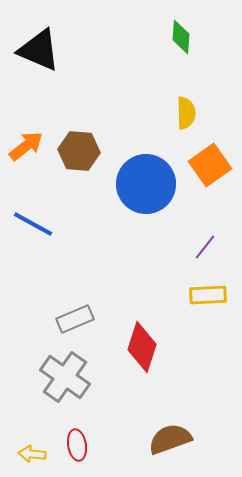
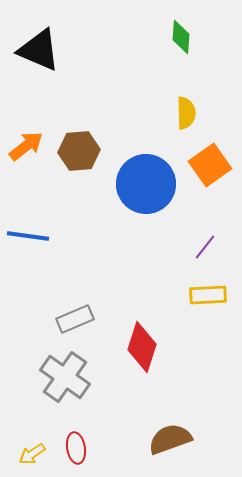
brown hexagon: rotated 9 degrees counterclockwise
blue line: moved 5 px left, 12 px down; rotated 21 degrees counterclockwise
red ellipse: moved 1 px left, 3 px down
yellow arrow: rotated 40 degrees counterclockwise
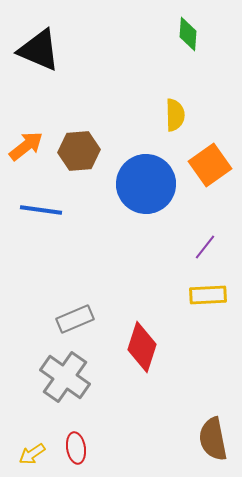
green diamond: moved 7 px right, 3 px up
yellow semicircle: moved 11 px left, 2 px down
blue line: moved 13 px right, 26 px up
brown semicircle: moved 43 px right; rotated 81 degrees counterclockwise
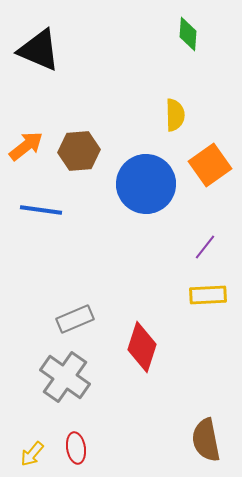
brown semicircle: moved 7 px left, 1 px down
yellow arrow: rotated 16 degrees counterclockwise
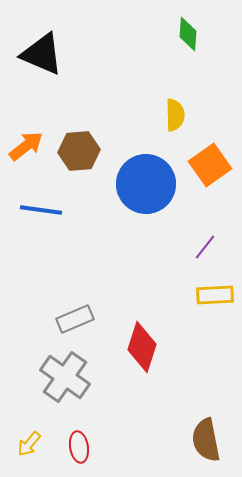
black triangle: moved 3 px right, 4 px down
yellow rectangle: moved 7 px right
red ellipse: moved 3 px right, 1 px up
yellow arrow: moved 3 px left, 10 px up
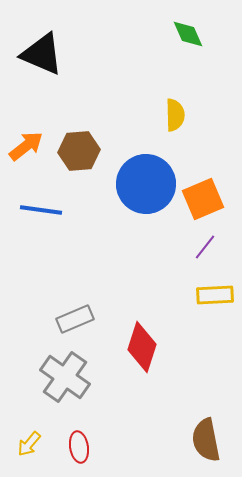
green diamond: rotated 28 degrees counterclockwise
orange square: moved 7 px left, 34 px down; rotated 12 degrees clockwise
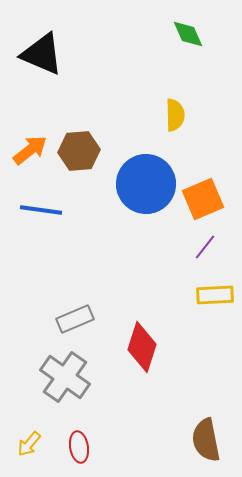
orange arrow: moved 4 px right, 4 px down
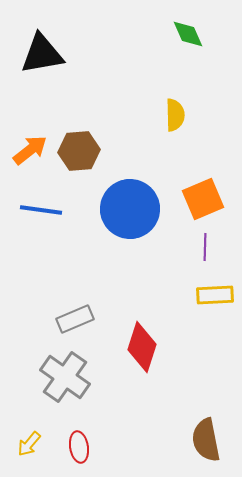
black triangle: rotated 33 degrees counterclockwise
blue circle: moved 16 px left, 25 px down
purple line: rotated 36 degrees counterclockwise
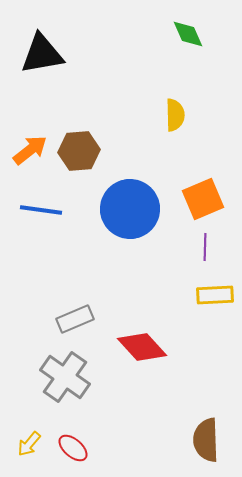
red diamond: rotated 60 degrees counterclockwise
brown semicircle: rotated 9 degrees clockwise
red ellipse: moved 6 px left, 1 px down; rotated 40 degrees counterclockwise
